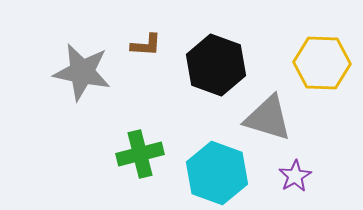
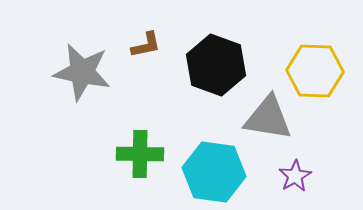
brown L-shape: rotated 16 degrees counterclockwise
yellow hexagon: moved 7 px left, 8 px down
gray triangle: rotated 8 degrees counterclockwise
green cross: rotated 15 degrees clockwise
cyan hexagon: moved 3 px left, 1 px up; rotated 12 degrees counterclockwise
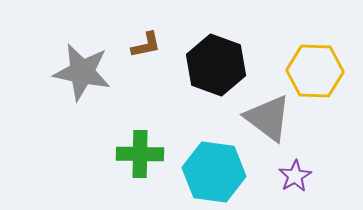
gray triangle: rotated 28 degrees clockwise
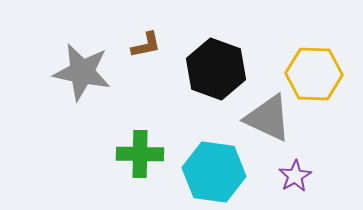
black hexagon: moved 4 px down
yellow hexagon: moved 1 px left, 3 px down
gray triangle: rotated 12 degrees counterclockwise
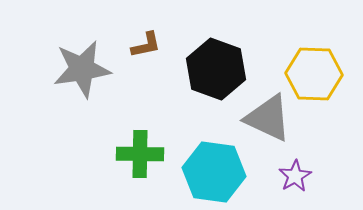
gray star: moved 3 px up; rotated 20 degrees counterclockwise
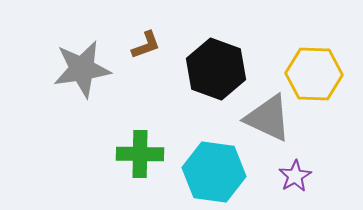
brown L-shape: rotated 8 degrees counterclockwise
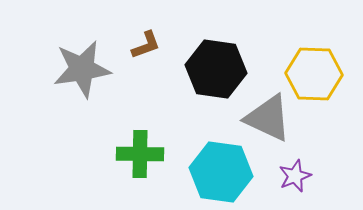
black hexagon: rotated 12 degrees counterclockwise
cyan hexagon: moved 7 px right
purple star: rotated 8 degrees clockwise
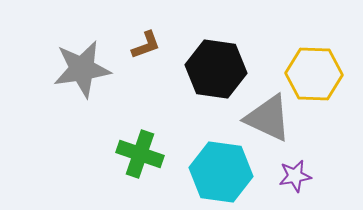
green cross: rotated 18 degrees clockwise
purple star: rotated 12 degrees clockwise
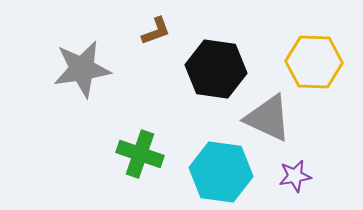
brown L-shape: moved 10 px right, 14 px up
yellow hexagon: moved 12 px up
